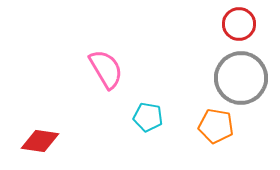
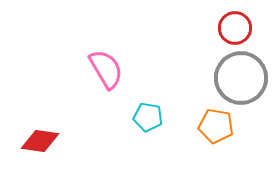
red circle: moved 4 px left, 4 px down
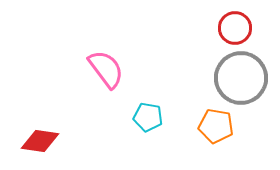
pink semicircle: rotated 6 degrees counterclockwise
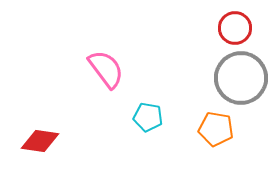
orange pentagon: moved 3 px down
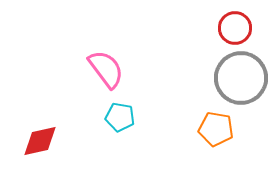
cyan pentagon: moved 28 px left
red diamond: rotated 21 degrees counterclockwise
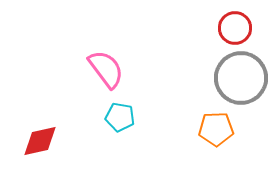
orange pentagon: rotated 12 degrees counterclockwise
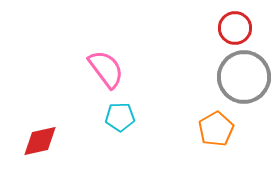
gray circle: moved 3 px right, 1 px up
cyan pentagon: rotated 12 degrees counterclockwise
orange pentagon: rotated 28 degrees counterclockwise
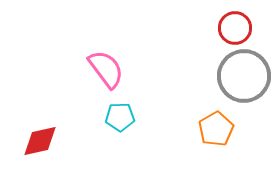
gray circle: moved 1 px up
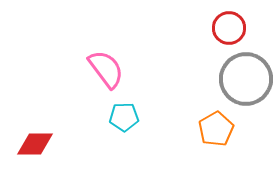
red circle: moved 6 px left
gray circle: moved 2 px right, 3 px down
cyan pentagon: moved 4 px right
red diamond: moved 5 px left, 3 px down; rotated 12 degrees clockwise
